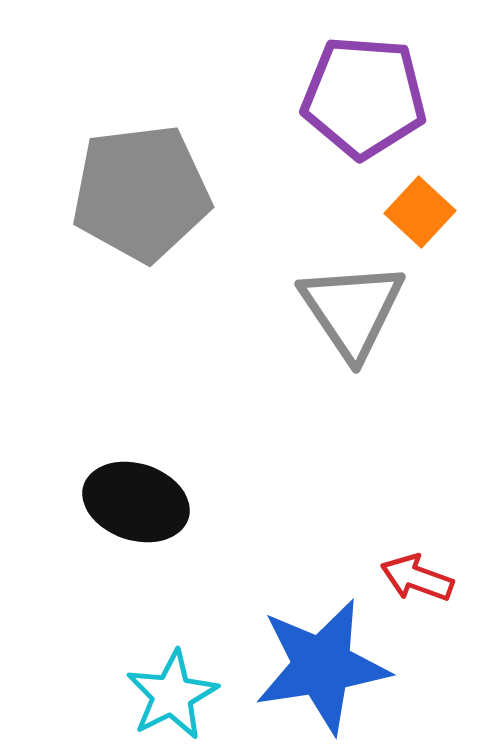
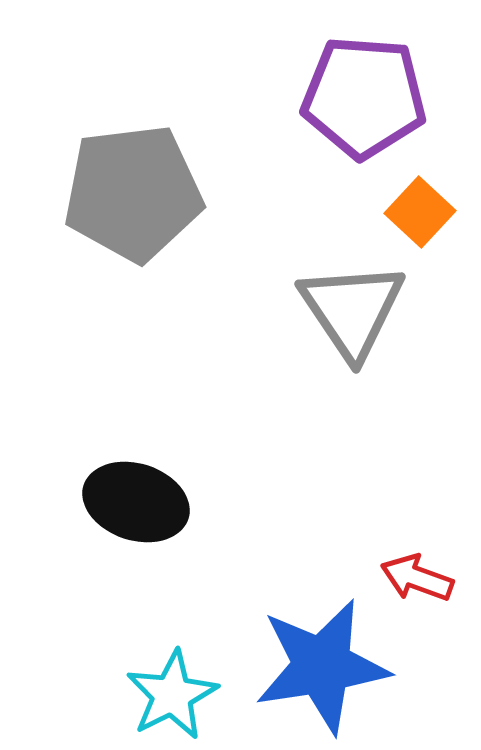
gray pentagon: moved 8 px left
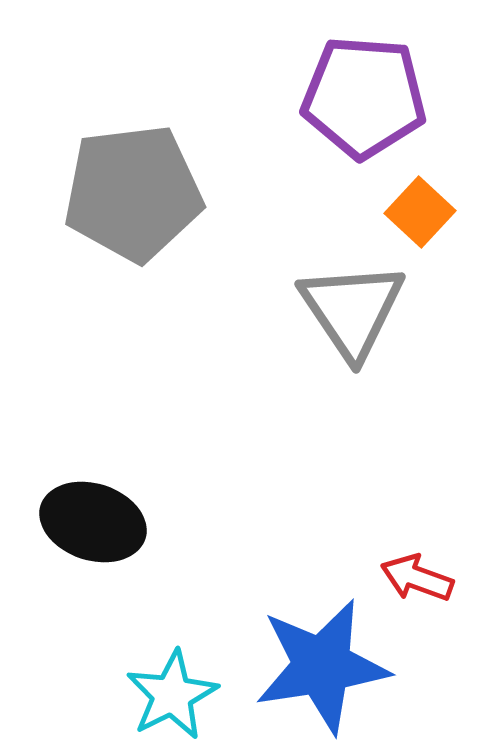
black ellipse: moved 43 px left, 20 px down
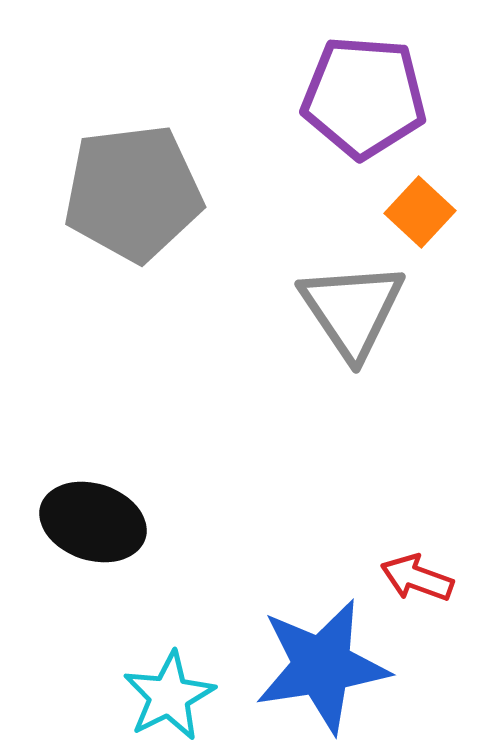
cyan star: moved 3 px left, 1 px down
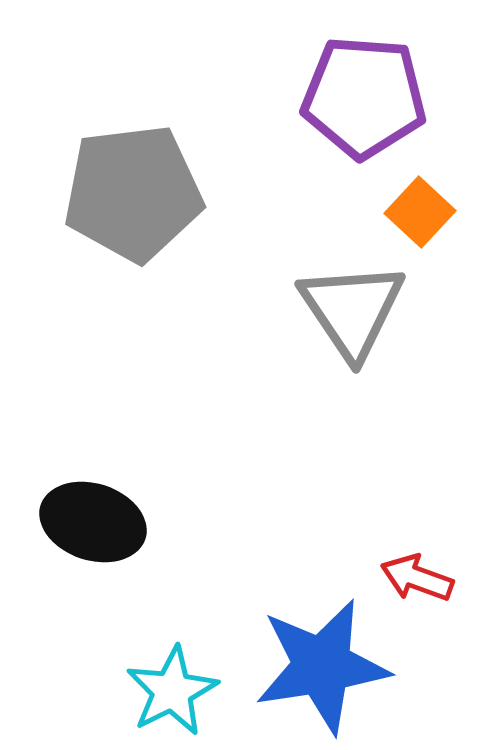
cyan star: moved 3 px right, 5 px up
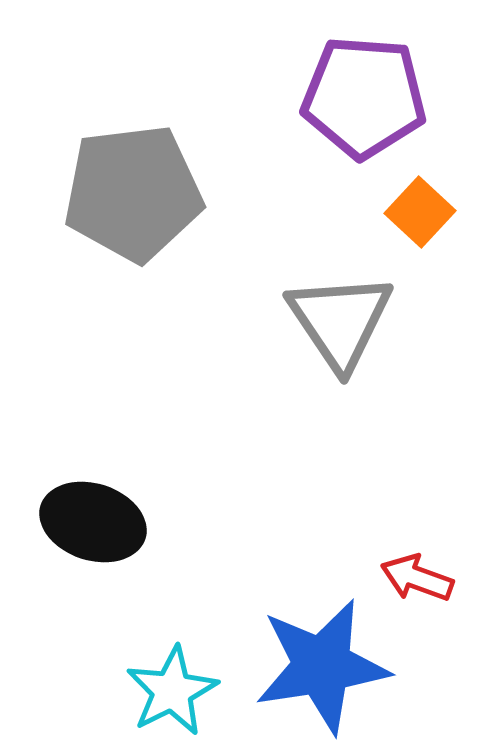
gray triangle: moved 12 px left, 11 px down
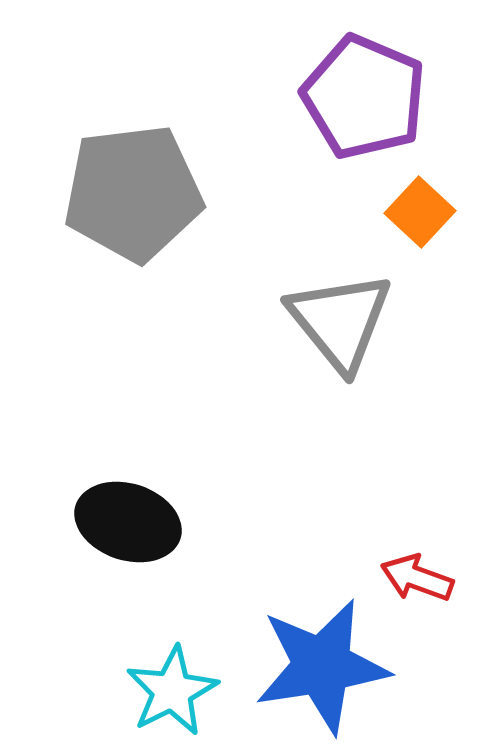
purple pentagon: rotated 19 degrees clockwise
gray triangle: rotated 5 degrees counterclockwise
black ellipse: moved 35 px right
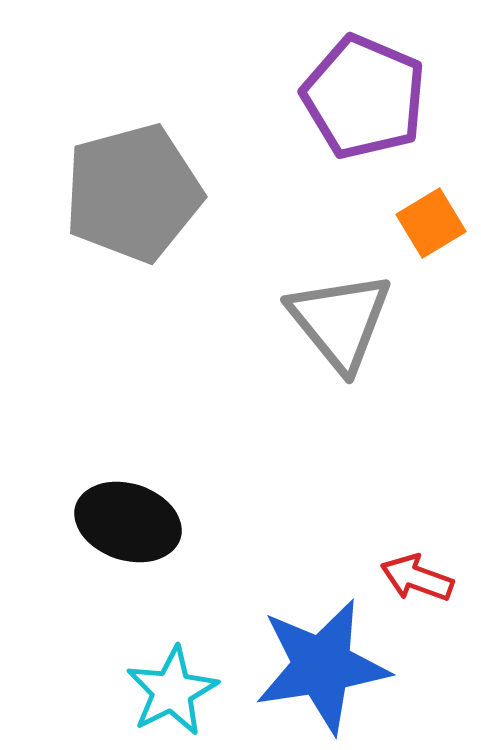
gray pentagon: rotated 8 degrees counterclockwise
orange square: moved 11 px right, 11 px down; rotated 16 degrees clockwise
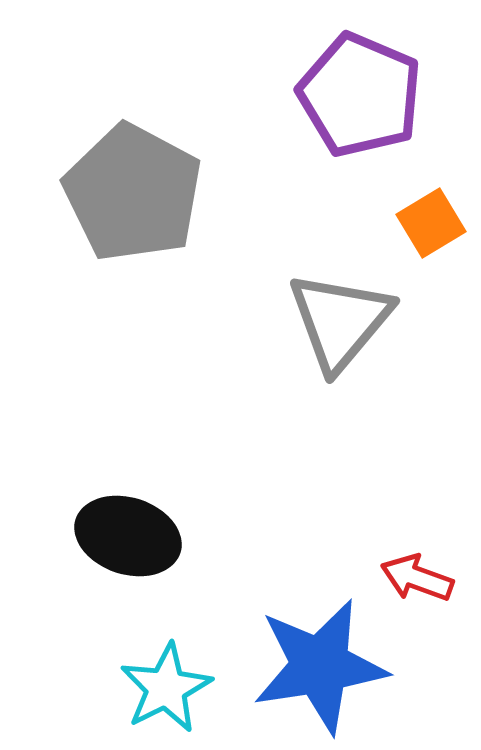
purple pentagon: moved 4 px left, 2 px up
gray pentagon: rotated 29 degrees counterclockwise
gray triangle: rotated 19 degrees clockwise
black ellipse: moved 14 px down
blue star: moved 2 px left
cyan star: moved 6 px left, 3 px up
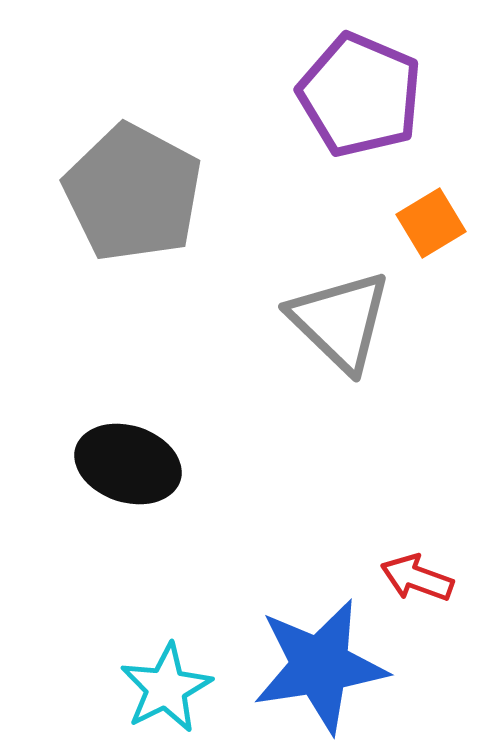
gray triangle: rotated 26 degrees counterclockwise
black ellipse: moved 72 px up
